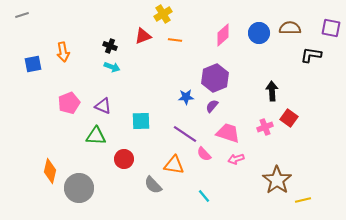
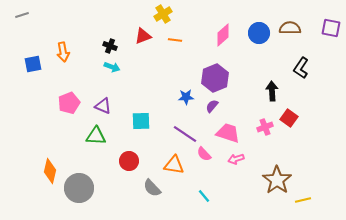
black L-shape: moved 10 px left, 13 px down; rotated 65 degrees counterclockwise
red circle: moved 5 px right, 2 px down
gray semicircle: moved 1 px left, 3 px down
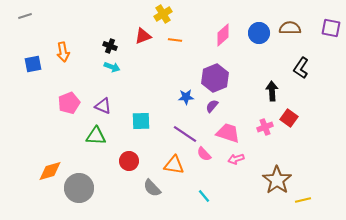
gray line: moved 3 px right, 1 px down
orange diamond: rotated 60 degrees clockwise
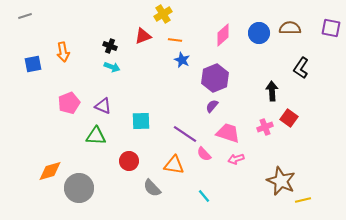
blue star: moved 4 px left, 37 px up; rotated 28 degrees clockwise
brown star: moved 4 px right, 1 px down; rotated 12 degrees counterclockwise
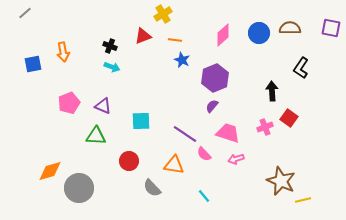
gray line: moved 3 px up; rotated 24 degrees counterclockwise
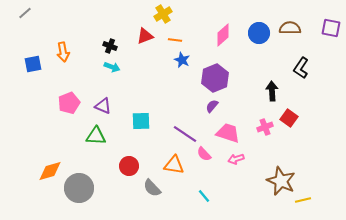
red triangle: moved 2 px right
red circle: moved 5 px down
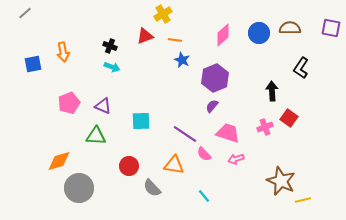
orange diamond: moved 9 px right, 10 px up
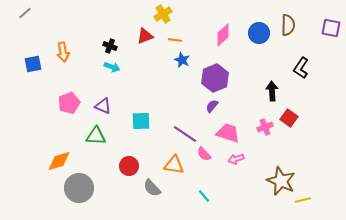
brown semicircle: moved 2 px left, 3 px up; rotated 90 degrees clockwise
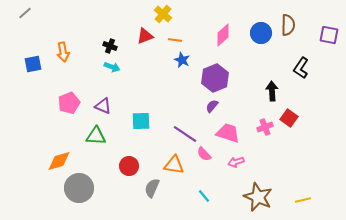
yellow cross: rotated 18 degrees counterclockwise
purple square: moved 2 px left, 7 px down
blue circle: moved 2 px right
pink arrow: moved 3 px down
brown star: moved 23 px left, 16 px down
gray semicircle: rotated 66 degrees clockwise
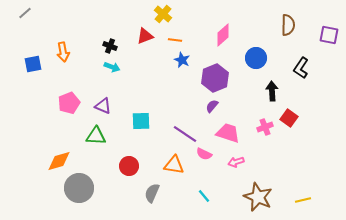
blue circle: moved 5 px left, 25 px down
pink semicircle: rotated 21 degrees counterclockwise
gray semicircle: moved 5 px down
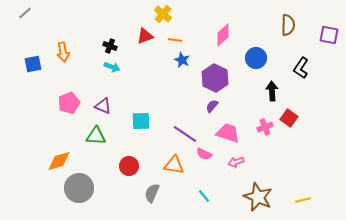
purple hexagon: rotated 12 degrees counterclockwise
